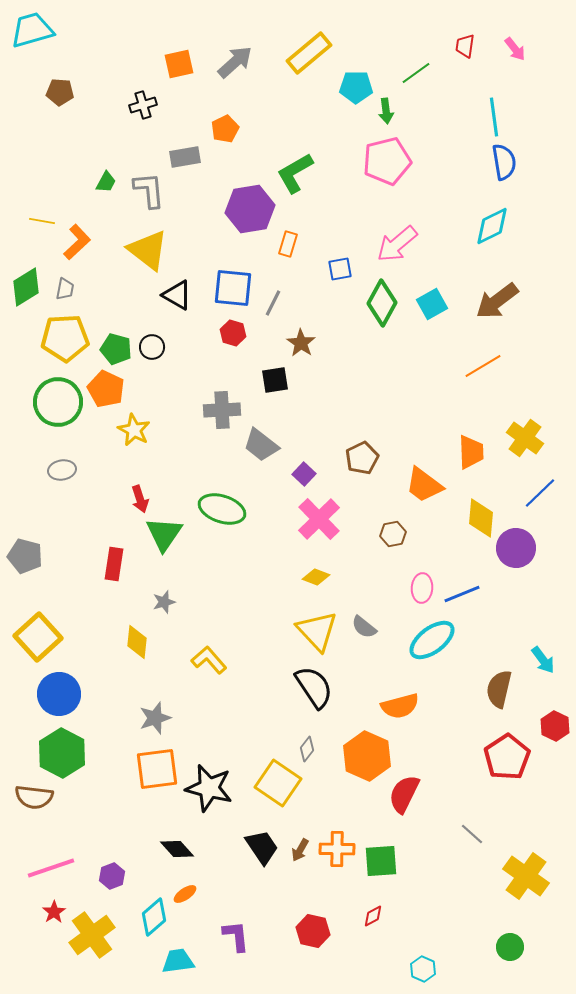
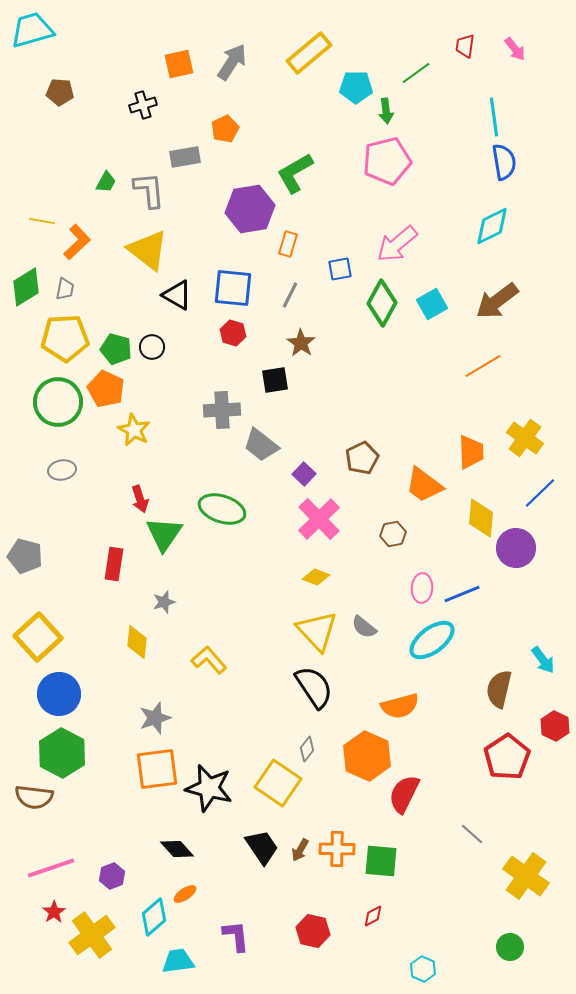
gray arrow at (235, 62): moved 3 px left; rotated 15 degrees counterclockwise
gray line at (273, 303): moved 17 px right, 8 px up
green square at (381, 861): rotated 9 degrees clockwise
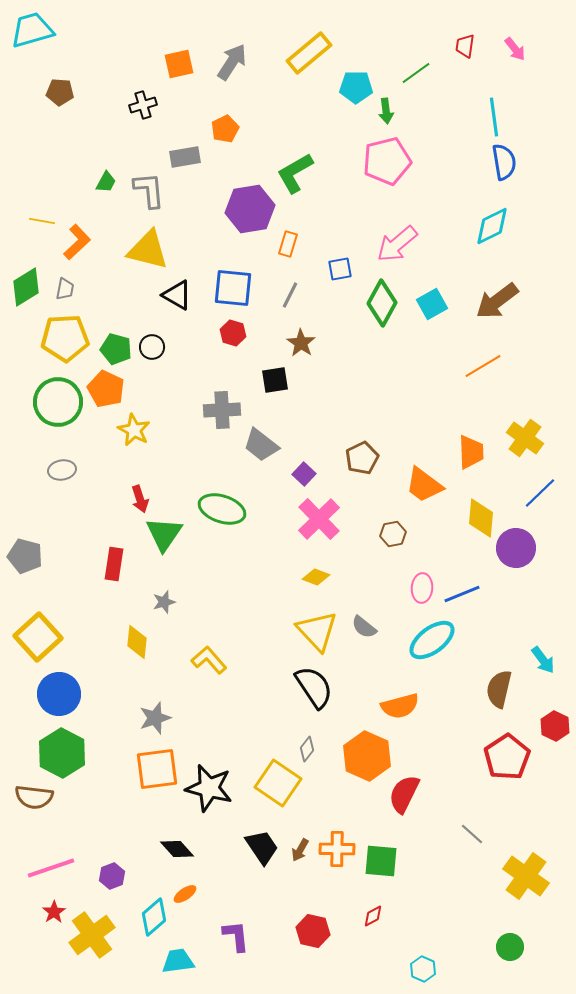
yellow triangle at (148, 250): rotated 24 degrees counterclockwise
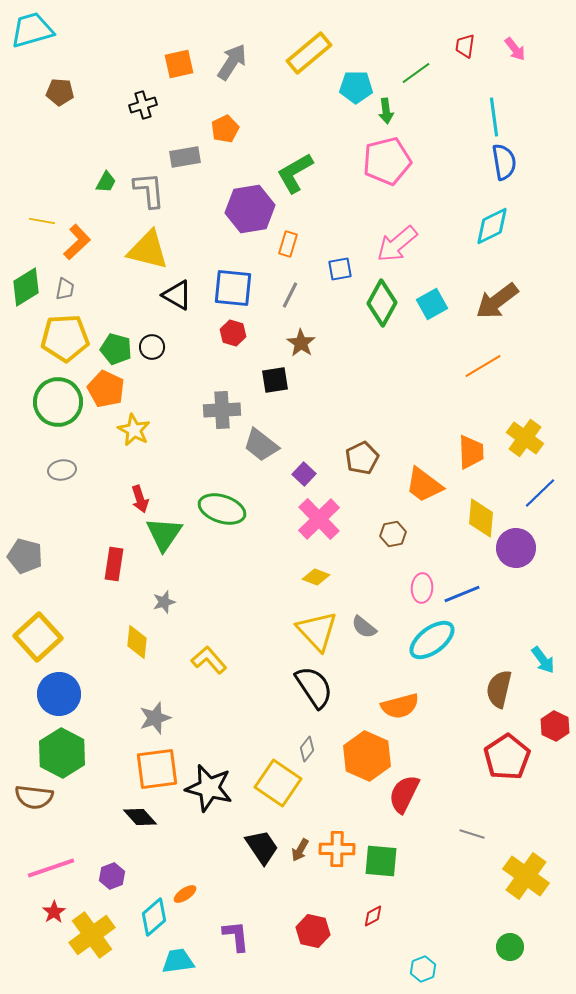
gray line at (472, 834): rotated 25 degrees counterclockwise
black diamond at (177, 849): moved 37 px left, 32 px up
cyan hexagon at (423, 969): rotated 15 degrees clockwise
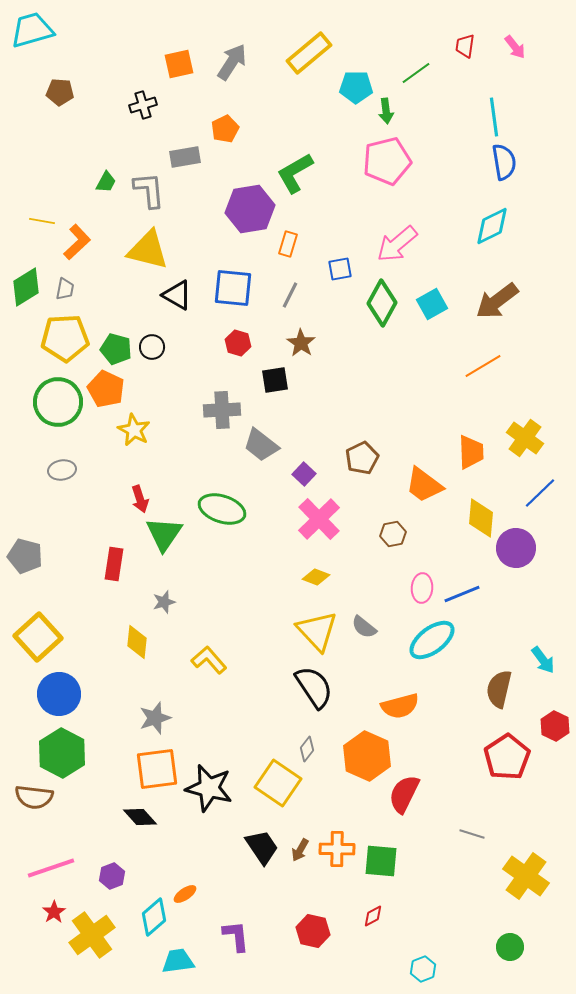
pink arrow at (515, 49): moved 2 px up
red hexagon at (233, 333): moved 5 px right, 10 px down
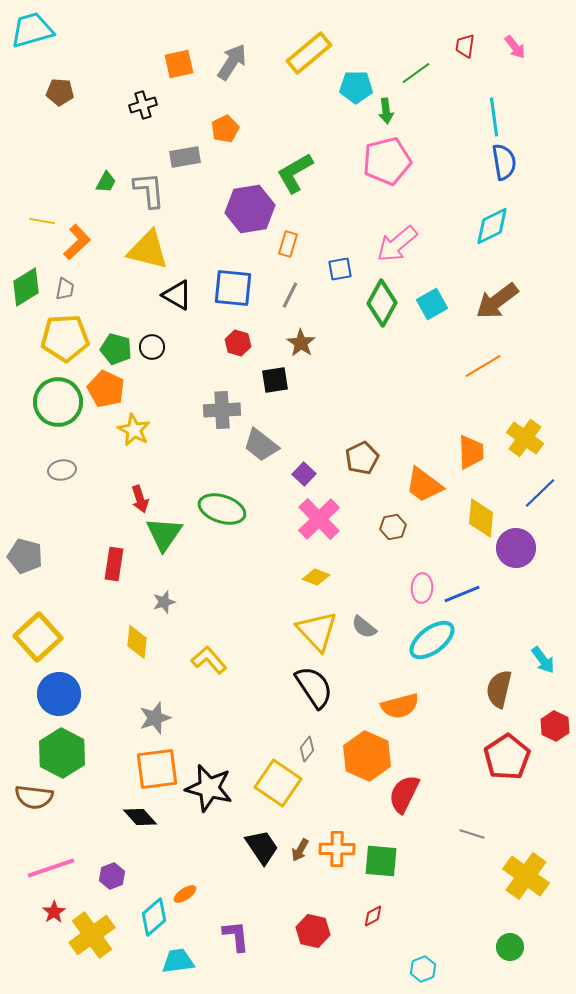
brown hexagon at (393, 534): moved 7 px up
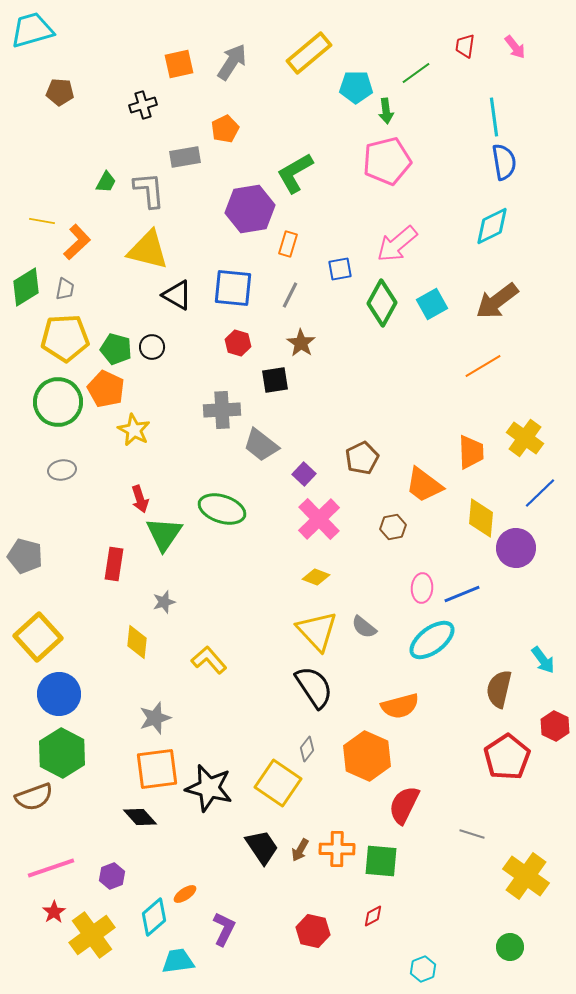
red semicircle at (404, 794): moved 11 px down
brown semicircle at (34, 797): rotated 27 degrees counterclockwise
purple L-shape at (236, 936): moved 12 px left, 7 px up; rotated 32 degrees clockwise
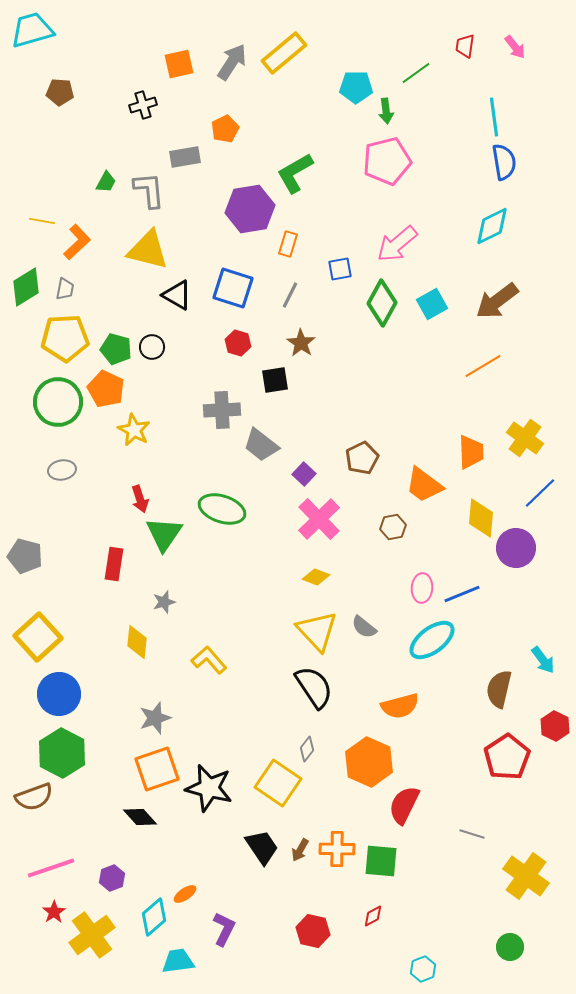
yellow rectangle at (309, 53): moved 25 px left
blue square at (233, 288): rotated 12 degrees clockwise
orange hexagon at (367, 756): moved 2 px right, 6 px down
orange square at (157, 769): rotated 12 degrees counterclockwise
purple hexagon at (112, 876): moved 2 px down
